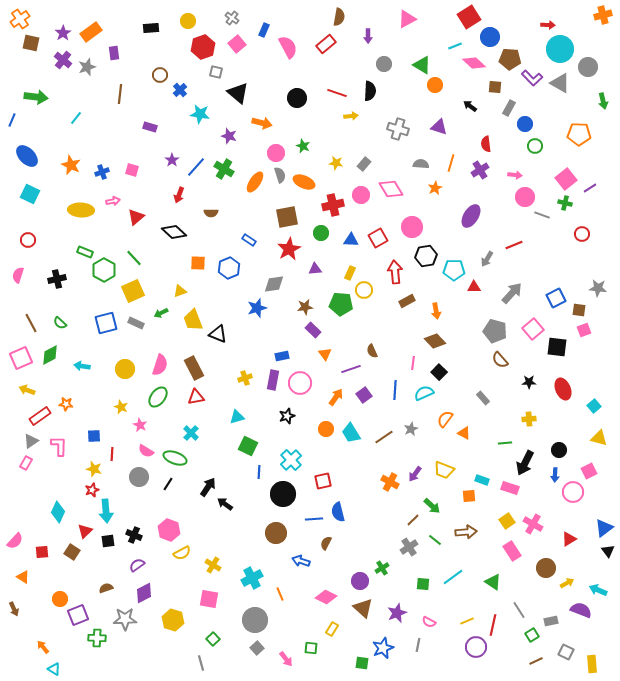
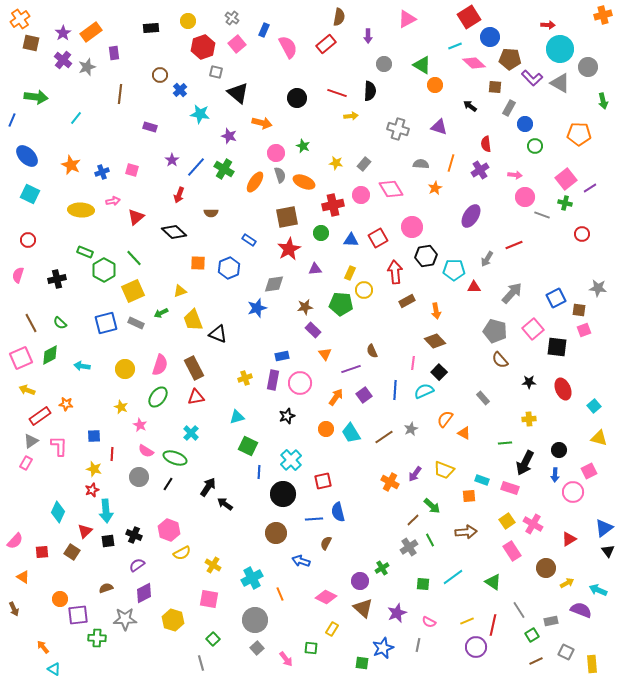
cyan semicircle at (424, 393): moved 2 px up
green line at (435, 540): moved 5 px left; rotated 24 degrees clockwise
purple square at (78, 615): rotated 15 degrees clockwise
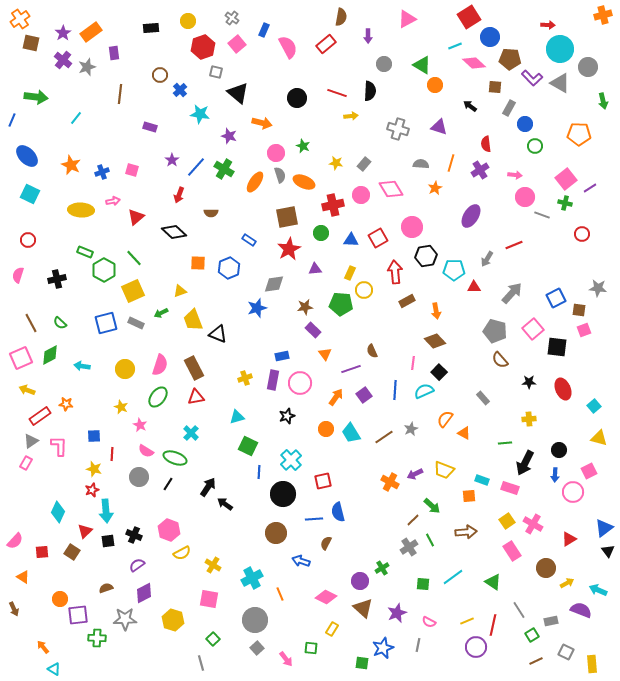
brown semicircle at (339, 17): moved 2 px right
purple arrow at (415, 474): rotated 28 degrees clockwise
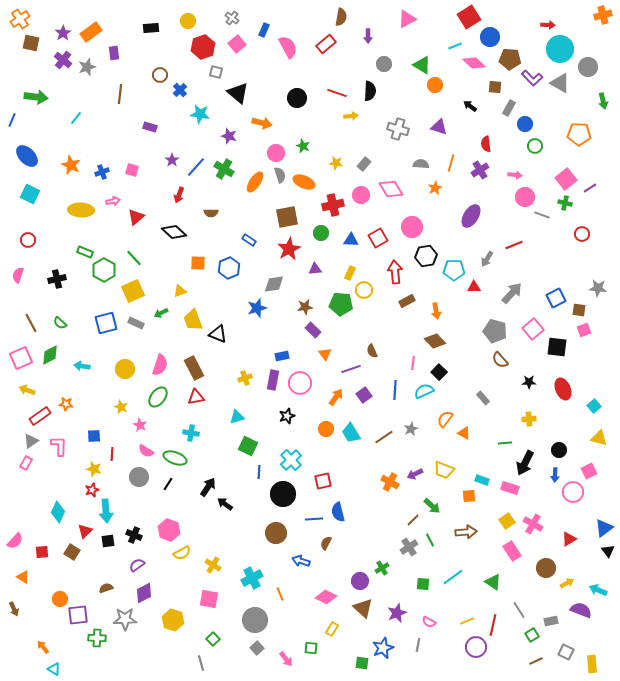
cyan cross at (191, 433): rotated 35 degrees counterclockwise
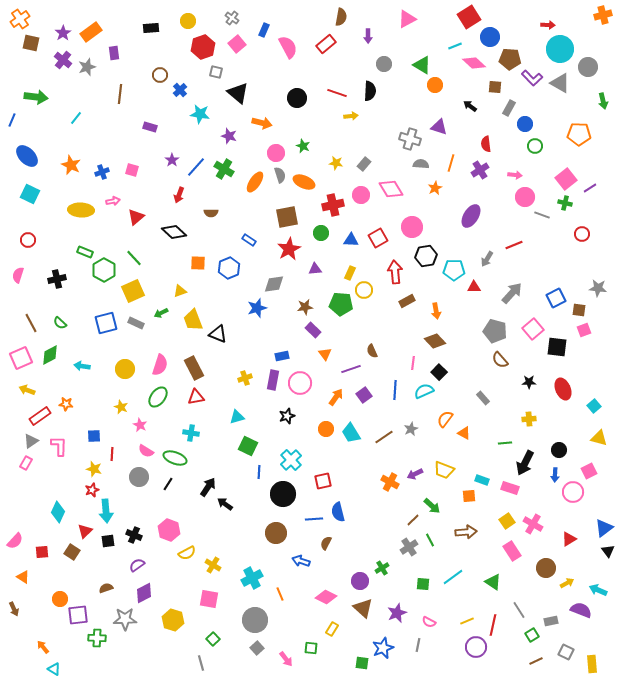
gray cross at (398, 129): moved 12 px right, 10 px down
yellow semicircle at (182, 553): moved 5 px right
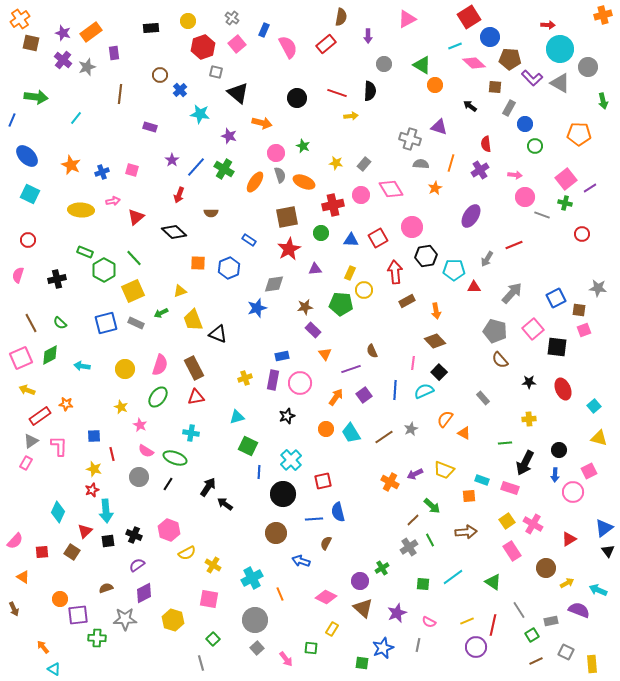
purple star at (63, 33): rotated 21 degrees counterclockwise
red line at (112, 454): rotated 16 degrees counterclockwise
purple semicircle at (581, 610): moved 2 px left
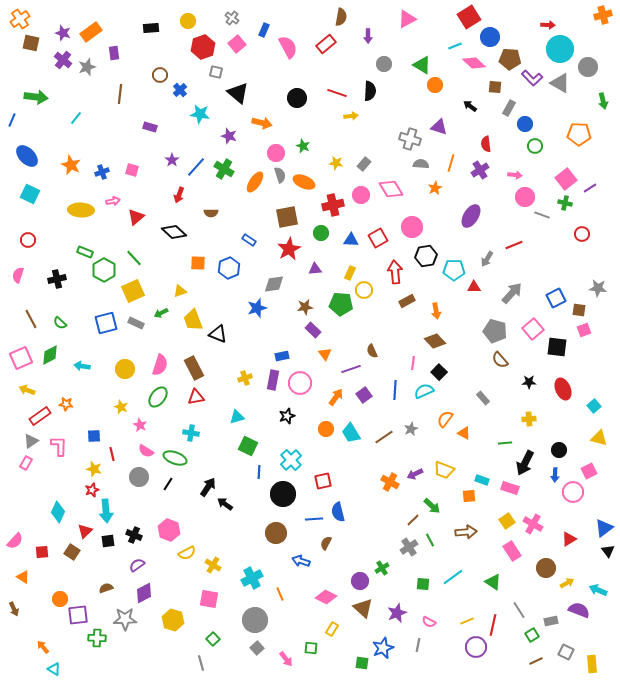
brown line at (31, 323): moved 4 px up
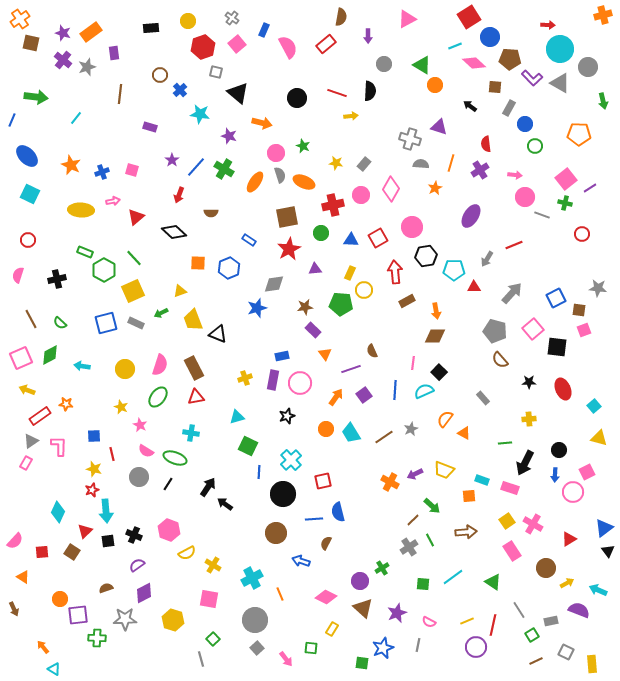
pink diamond at (391, 189): rotated 60 degrees clockwise
brown diamond at (435, 341): moved 5 px up; rotated 45 degrees counterclockwise
pink square at (589, 471): moved 2 px left, 1 px down
gray line at (201, 663): moved 4 px up
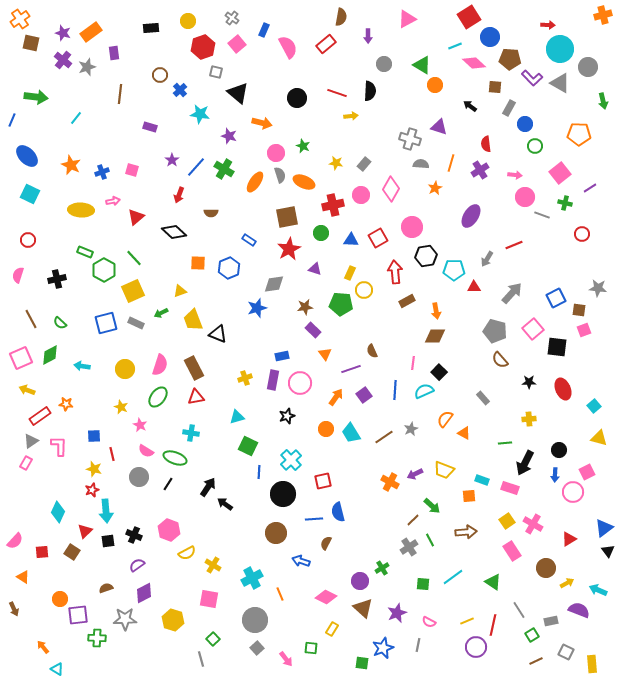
pink square at (566, 179): moved 6 px left, 6 px up
purple triangle at (315, 269): rotated 24 degrees clockwise
cyan triangle at (54, 669): moved 3 px right
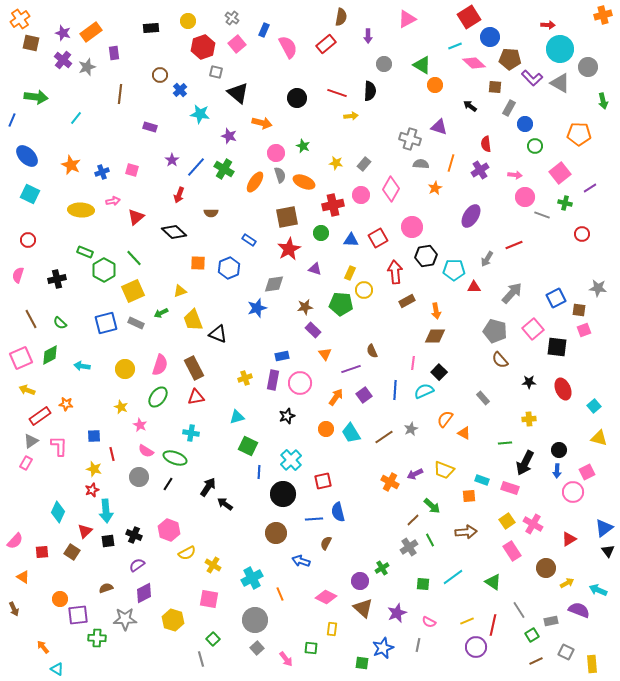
blue arrow at (555, 475): moved 2 px right, 4 px up
yellow rectangle at (332, 629): rotated 24 degrees counterclockwise
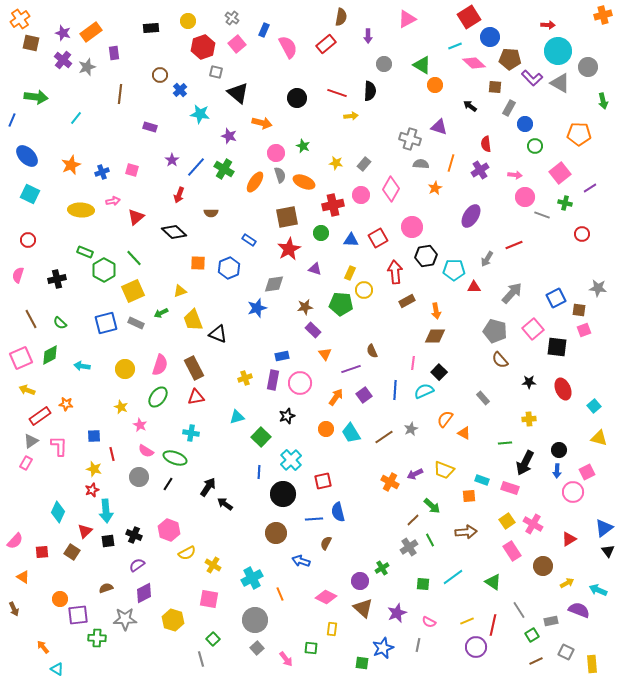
cyan circle at (560, 49): moved 2 px left, 2 px down
orange star at (71, 165): rotated 24 degrees clockwise
green square at (248, 446): moved 13 px right, 9 px up; rotated 18 degrees clockwise
brown circle at (546, 568): moved 3 px left, 2 px up
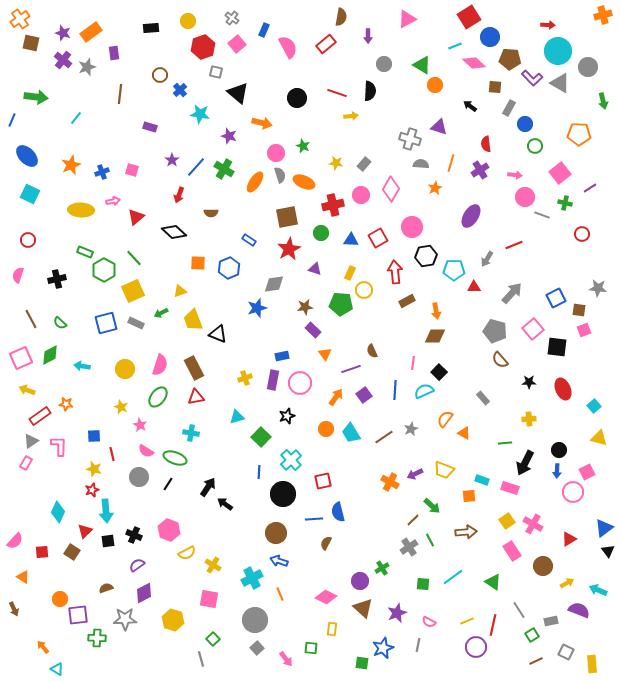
blue arrow at (301, 561): moved 22 px left
